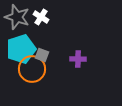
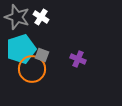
purple cross: rotated 21 degrees clockwise
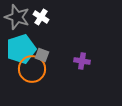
purple cross: moved 4 px right, 2 px down; rotated 14 degrees counterclockwise
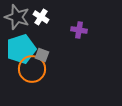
purple cross: moved 3 px left, 31 px up
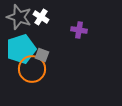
gray star: moved 2 px right
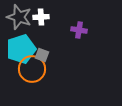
white cross: rotated 35 degrees counterclockwise
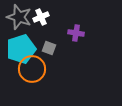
white cross: rotated 21 degrees counterclockwise
purple cross: moved 3 px left, 3 px down
gray square: moved 7 px right, 7 px up
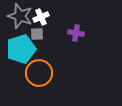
gray star: moved 1 px right, 1 px up
gray square: moved 12 px left, 14 px up; rotated 24 degrees counterclockwise
orange circle: moved 7 px right, 4 px down
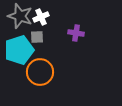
gray square: moved 3 px down
cyan pentagon: moved 2 px left, 1 px down
orange circle: moved 1 px right, 1 px up
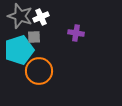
gray square: moved 3 px left
orange circle: moved 1 px left, 1 px up
